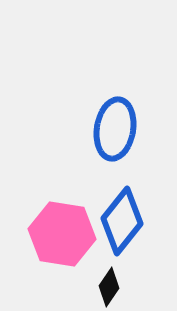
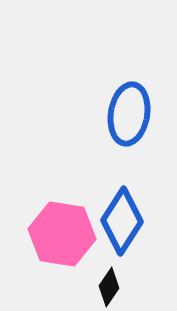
blue ellipse: moved 14 px right, 15 px up
blue diamond: rotated 6 degrees counterclockwise
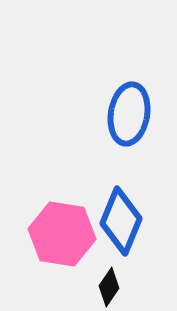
blue diamond: moved 1 px left; rotated 10 degrees counterclockwise
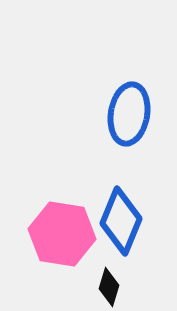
black diamond: rotated 18 degrees counterclockwise
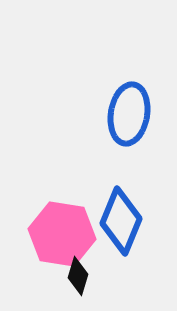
black diamond: moved 31 px left, 11 px up
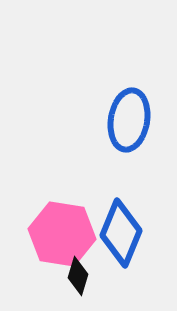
blue ellipse: moved 6 px down
blue diamond: moved 12 px down
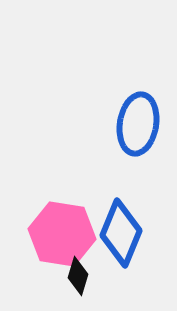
blue ellipse: moved 9 px right, 4 px down
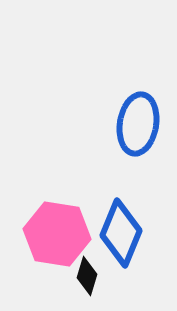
pink hexagon: moved 5 px left
black diamond: moved 9 px right
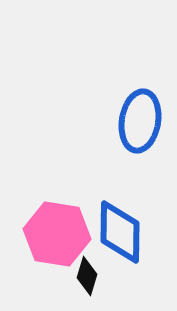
blue ellipse: moved 2 px right, 3 px up
blue diamond: moved 1 px left, 1 px up; rotated 22 degrees counterclockwise
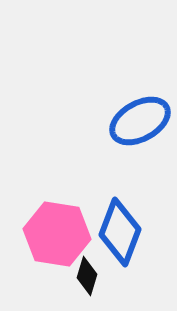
blue ellipse: rotated 52 degrees clockwise
blue diamond: rotated 20 degrees clockwise
